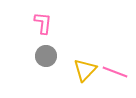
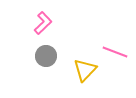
pink L-shape: rotated 40 degrees clockwise
pink line: moved 20 px up
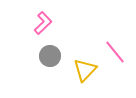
pink line: rotated 30 degrees clockwise
gray circle: moved 4 px right
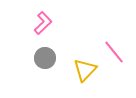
pink line: moved 1 px left
gray circle: moved 5 px left, 2 px down
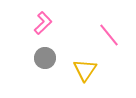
pink line: moved 5 px left, 17 px up
yellow triangle: rotated 10 degrees counterclockwise
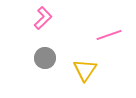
pink L-shape: moved 5 px up
pink line: rotated 70 degrees counterclockwise
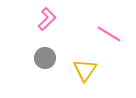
pink L-shape: moved 4 px right, 1 px down
pink line: moved 1 px up; rotated 50 degrees clockwise
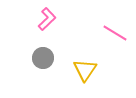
pink line: moved 6 px right, 1 px up
gray circle: moved 2 px left
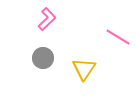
pink line: moved 3 px right, 4 px down
yellow triangle: moved 1 px left, 1 px up
